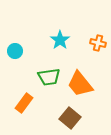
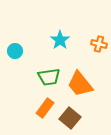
orange cross: moved 1 px right, 1 px down
orange rectangle: moved 21 px right, 5 px down
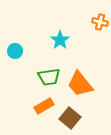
orange cross: moved 1 px right, 22 px up
orange rectangle: moved 1 px left, 2 px up; rotated 24 degrees clockwise
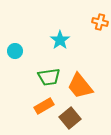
orange trapezoid: moved 2 px down
brown square: rotated 10 degrees clockwise
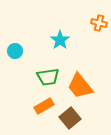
orange cross: moved 1 px left, 1 px down
green trapezoid: moved 1 px left
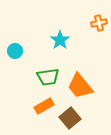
orange cross: rotated 28 degrees counterclockwise
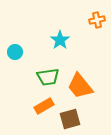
orange cross: moved 2 px left, 3 px up
cyan circle: moved 1 px down
brown square: moved 1 px down; rotated 25 degrees clockwise
